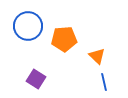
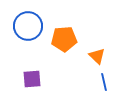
purple square: moved 4 px left; rotated 36 degrees counterclockwise
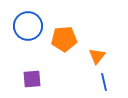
orange triangle: rotated 24 degrees clockwise
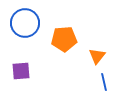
blue circle: moved 3 px left, 3 px up
purple square: moved 11 px left, 8 px up
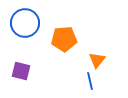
orange triangle: moved 4 px down
purple square: rotated 18 degrees clockwise
blue line: moved 14 px left, 1 px up
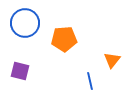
orange triangle: moved 15 px right
purple square: moved 1 px left
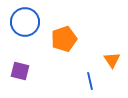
blue circle: moved 1 px up
orange pentagon: rotated 15 degrees counterclockwise
orange triangle: rotated 12 degrees counterclockwise
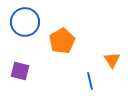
orange pentagon: moved 2 px left, 2 px down; rotated 10 degrees counterclockwise
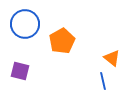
blue circle: moved 2 px down
orange triangle: moved 2 px up; rotated 18 degrees counterclockwise
blue line: moved 13 px right
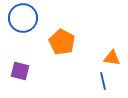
blue circle: moved 2 px left, 6 px up
orange pentagon: moved 1 px down; rotated 15 degrees counterclockwise
orange triangle: rotated 30 degrees counterclockwise
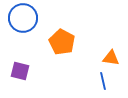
orange triangle: moved 1 px left
